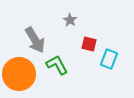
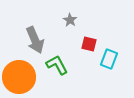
gray arrow: rotated 8 degrees clockwise
orange circle: moved 3 px down
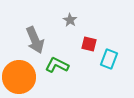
green L-shape: rotated 35 degrees counterclockwise
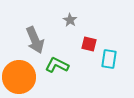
cyan rectangle: rotated 12 degrees counterclockwise
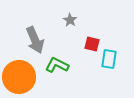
red square: moved 3 px right
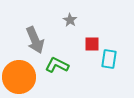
red square: rotated 14 degrees counterclockwise
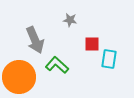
gray star: rotated 24 degrees counterclockwise
green L-shape: rotated 15 degrees clockwise
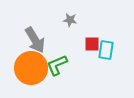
gray arrow: rotated 8 degrees counterclockwise
cyan rectangle: moved 3 px left, 9 px up
green L-shape: rotated 65 degrees counterclockwise
orange circle: moved 12 px right, 9 px up
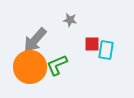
gray arrow: rotated 72 degrees clockwise
orange circle: moved 1 px left, 1 px up
